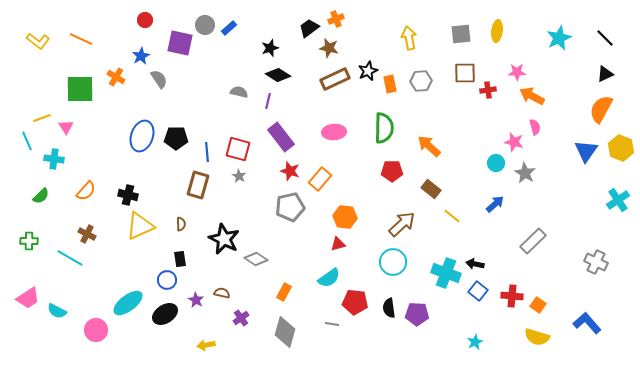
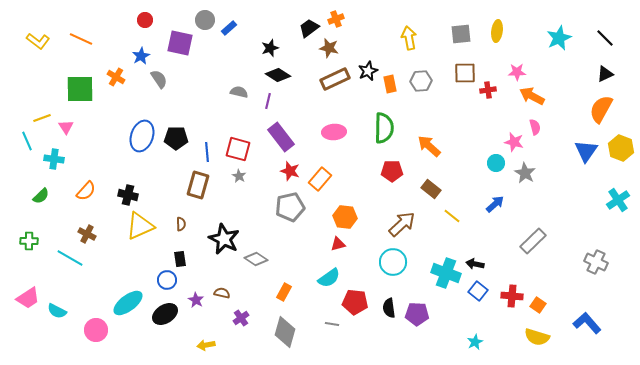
gray circle at (205, 25): moved 5 px up
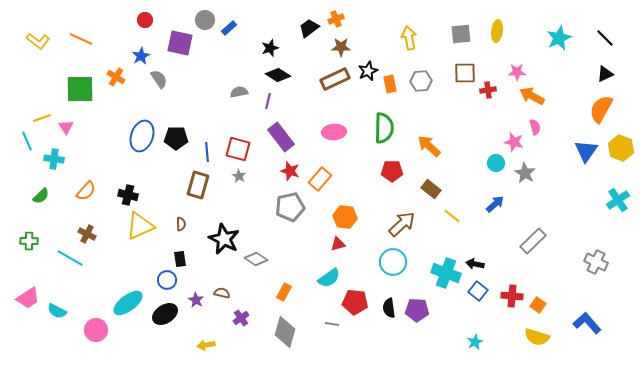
brown star at (329, 48): moved 12 px right, 1 px up; rotated 12 degrees counterclockwise
gray semicircle at (239, 92): rotated 24 degrees counterclockwise
purple pentagon at (417, 314): moved 4 px up
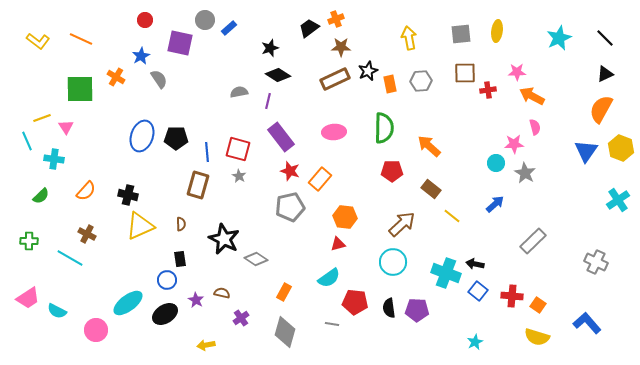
pink star at (514, 142): moved 2 px down; rotated 18 degrees counterclockwise
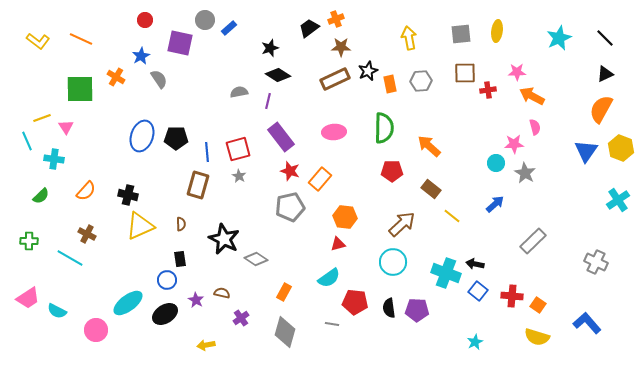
red square at (238, 149): rotated 30 degrees counterclockwise
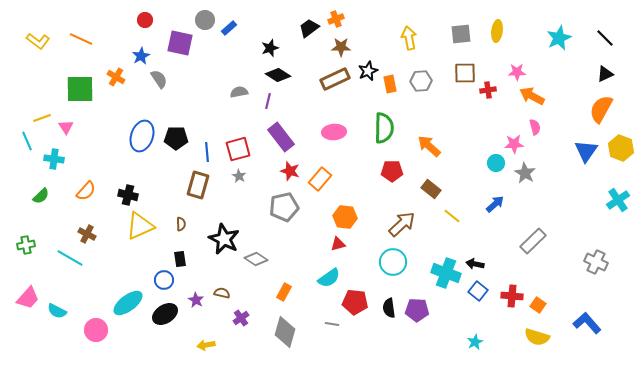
gray pentagon at (290, 207): moved 6 px left
green cross at (29, 241): moved 3 px left, 4 px down; rotated 12 degrees counterclockwise
blue circle at (167, 280): moved 3 px left
pink trapezoid at (28, 298): rotated 15 degrees counterclockwise
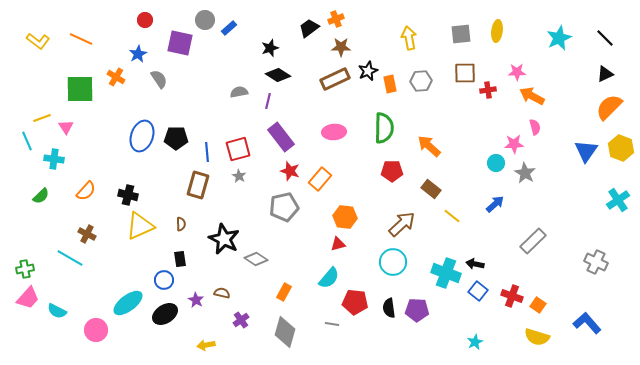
blue star at (141, 56): moved 3 px left, 2 px up
orange semicircle at (601, 109): moved 8 px right, 2 px up; rotated 16 degrees clockwise
green cross at (26, 245): moved 1 px left, 24 px down
cyan semicircle at (329, 278): rotated 15 degrees counterclockwise
red cross at (512, 296): rotated 15 degrees clockwise
purple cross at (241, 318): moved 2 px down
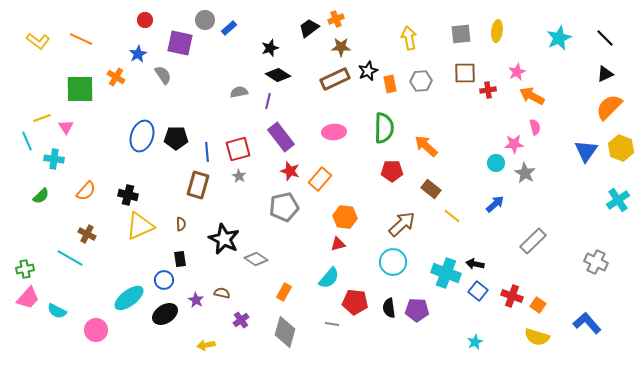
pink star at (517, 72): rotated 24 degrees counterclockwise
gray semicircle at (159, 79): moved 4 px right, 4 px up
orange arrow at (429, 146): moved 3 px left
cyan ellipse at (128, 303): moved 1 px right, 5 px up
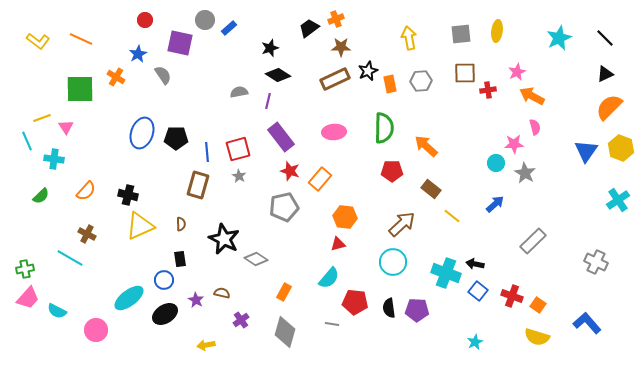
blue ellipse at (142, 136): moved 3 px up
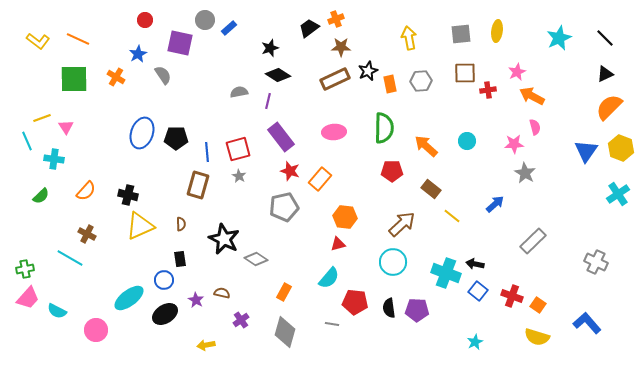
orange line at (81, 39): moved 3 px left
green square at (80, 89): moved 6 px left, 10 px up
cyan circle at (496, 163): moved 29 px left, 22 px up
cyan cross at (618, 200): moved 6 px up
